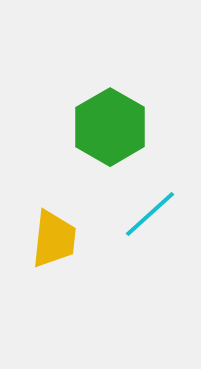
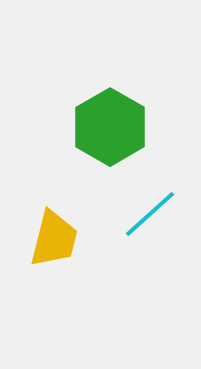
yellow trapezoid: rotated 8 degrees clockwise
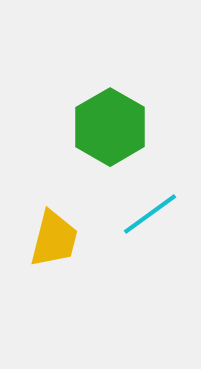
cyan line: rotated 6 degrees clockwise
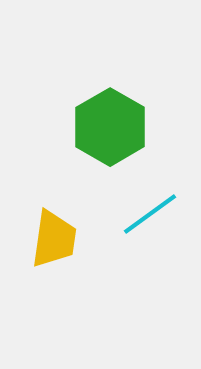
yellow trapezoid: rotated 6 degrees counterclockwise
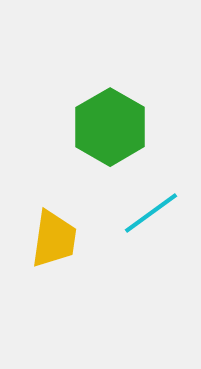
cyan line: moved 1 px right, 1 px up
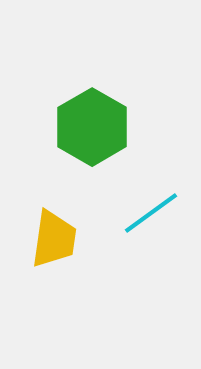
green hexagon: moved 18 px left
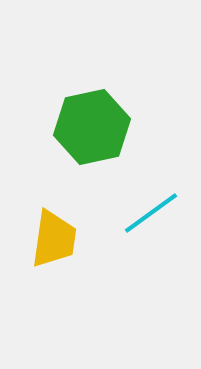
green hexagon: rotated 18 degrees clockwise
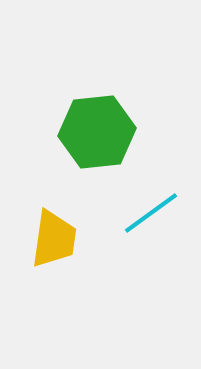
green hexagon: moved 5 px right, 5 px down; rotated 6 degrees clockwise
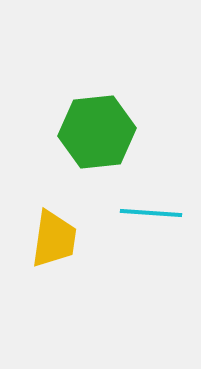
cyan line: rotated 40 degrees clockwise
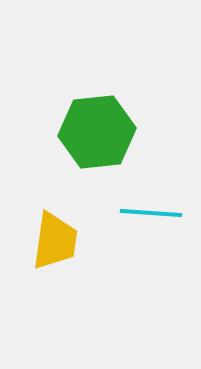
yellow trapezoid: moved 1 px right, 2 px down
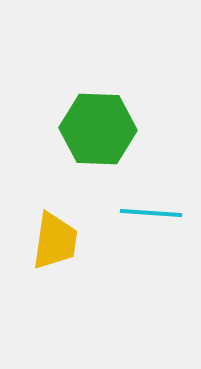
green hexagon: moved 1 px right, 3 px up; rotated 8 degrees clockwise
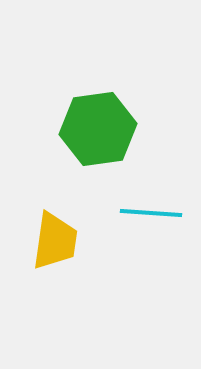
green hexagon: rotated 10 degrees counterclockwise
